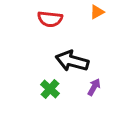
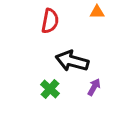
orange triangle: rotated 28 degrees clockwise
red semicircle: moved 2 px down; rotated 85 degrees counterclockwise
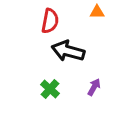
black arrow: moved 4 px left, 10 px up
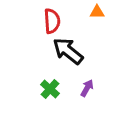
red semicircle: moved 2 px right; rotated 15 degrees counterclockwise
black arrow: rotated 24 degrees clockwise
purple arrow: moved 7 px left, 1 px down
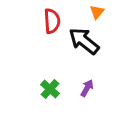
orange triangle: rotated 49 degrees counterclockwise
black arrow: moved 16 px right, 10 px up
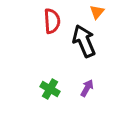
black arrow: rotated 28 degrees clockwise
green cross: rotated 12 degrees counterclockwise
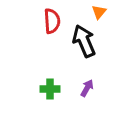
orange triangle: moved 2 px right
green cross: rotated 30 degrees counterclockwise
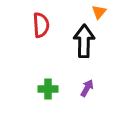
red semicircle: moved 11 px left, 4 px down
black arrow: rotated 24 degrees clockwise
green cross: moved 2 px left
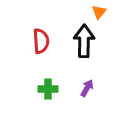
red semicircle: moved 16 px down
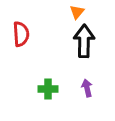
orange triangle: moved 22 px left
red semicircle: moved 20 px left, 7 px up
purple arrow: rotated 42 degrees counterclockwise
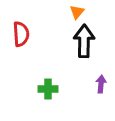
purple arrow: moved 14 px right, 4 px up; rotated 18 degrees clockwise
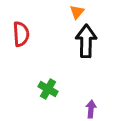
black arrow: moved 2 px right
purple arrow: moved 10 px left, 25 px down
green cross: rotated 30 degrees clockwise
